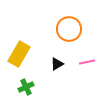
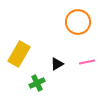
orange circle: moved 9 px right, 7 px up
green cross: moved 11 px right, 4 px up
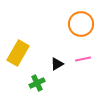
orange circle: moved 3 px right, 2 px down
yellow rectangle: moved 1 px left, 1 px up
pink line: moved 4 px left, 3 px up
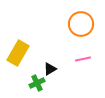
black triangle: moved 7 px left, 5 px down
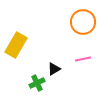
orange circle: moved 2 px right, 2 px up
yellow rectangle: moved 2 px left, 8 px up
black triangle: moved 4 px right
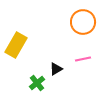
black triangle: moved 2 px right
green cross: rotated 14 degrees counterclockwise
